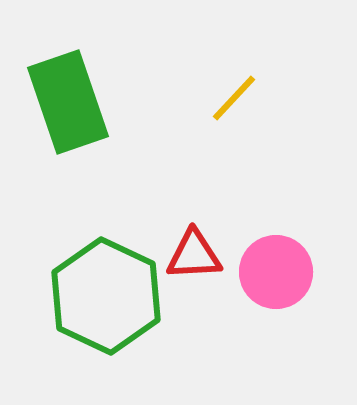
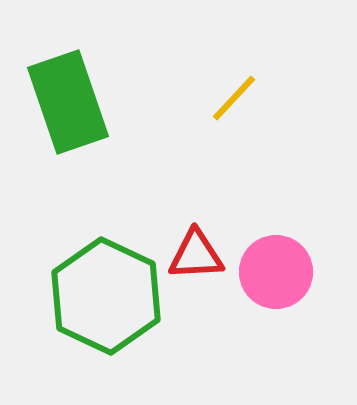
red triangle: moved 2 px right
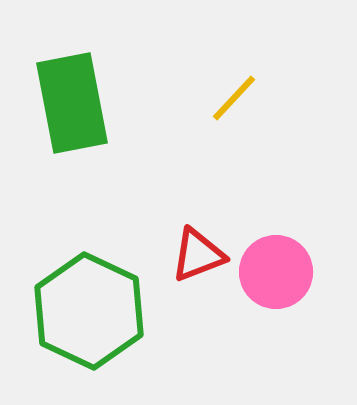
green rectangle: moved 4 px right, 1 px down; rotated 8 degrees clockwise
red triangle: moved 2 px right; rotated 18 degrees counterclockwise
green hexagon: moved 17 px left, 15 px down
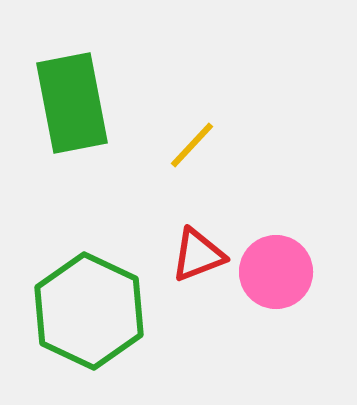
yellow line: moved 42 px left, 47 px down
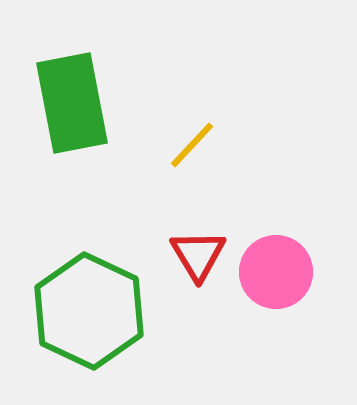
red triangle: rotated 40 degrees counterclockwise
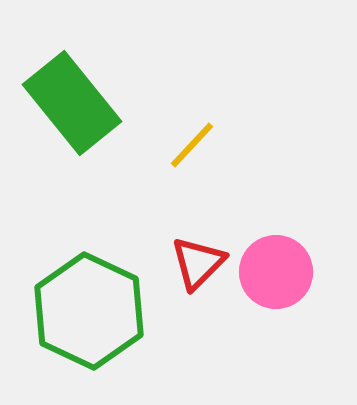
green rectangle: rotated 28 degrees counterclockwise
red triangle: moved 8 px down; rotated 16 degrees clockwise
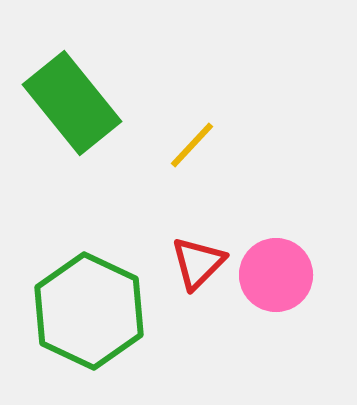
pink circle: moved 3 px down
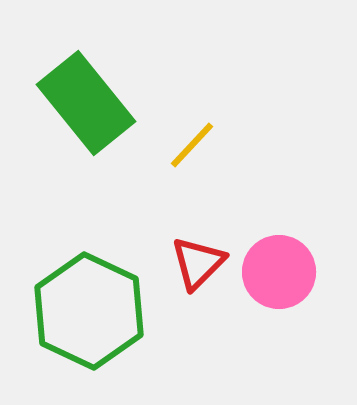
green rectangle: moved 14 px right
pink circle: moved 3 px right, 3 px up
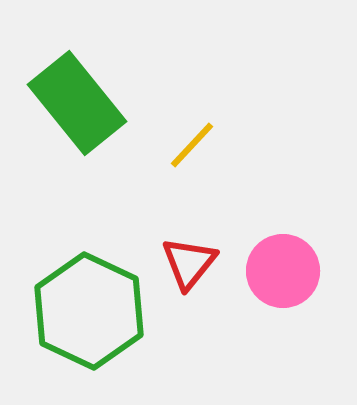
green rectangle: moved 9 px left
red triangle: moved 9 px left; rotated 6 degrees counterclockwise
pink circle: moved 4 px right, 1 px up
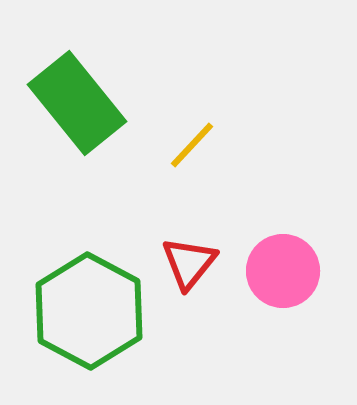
green hexagon: rotated 3 degrees clockwise
